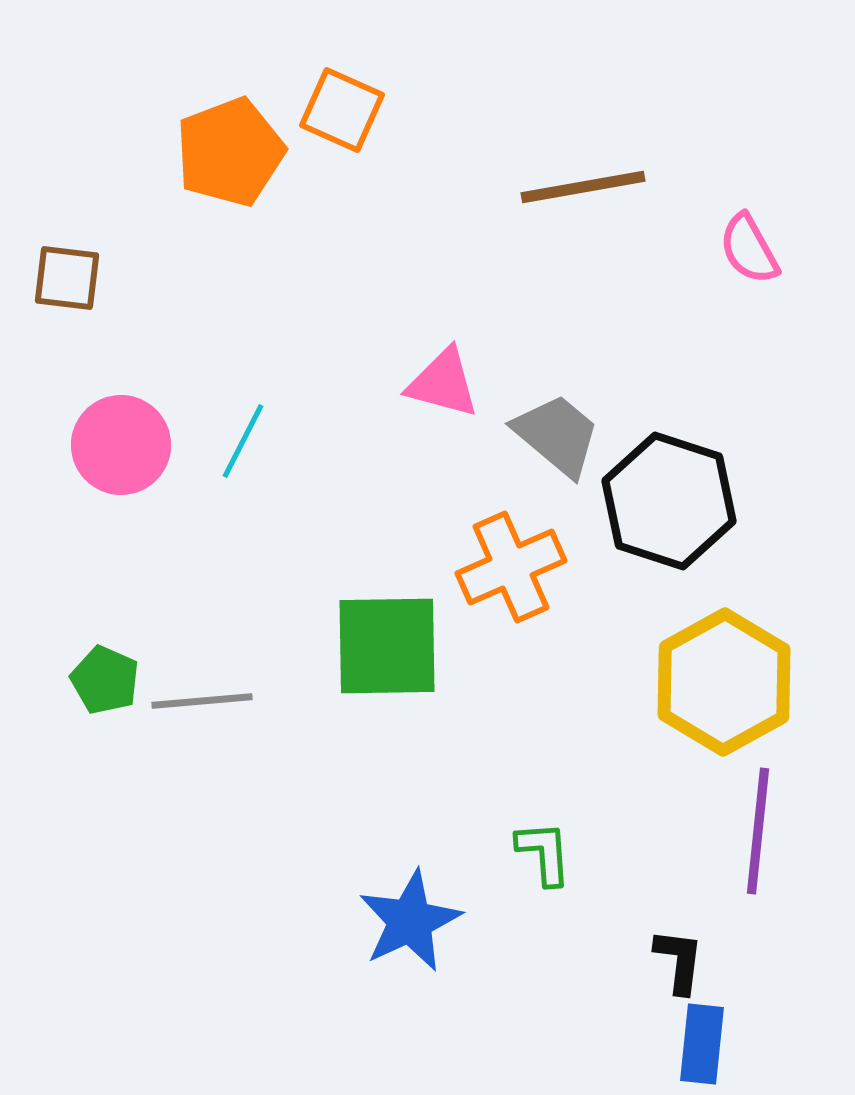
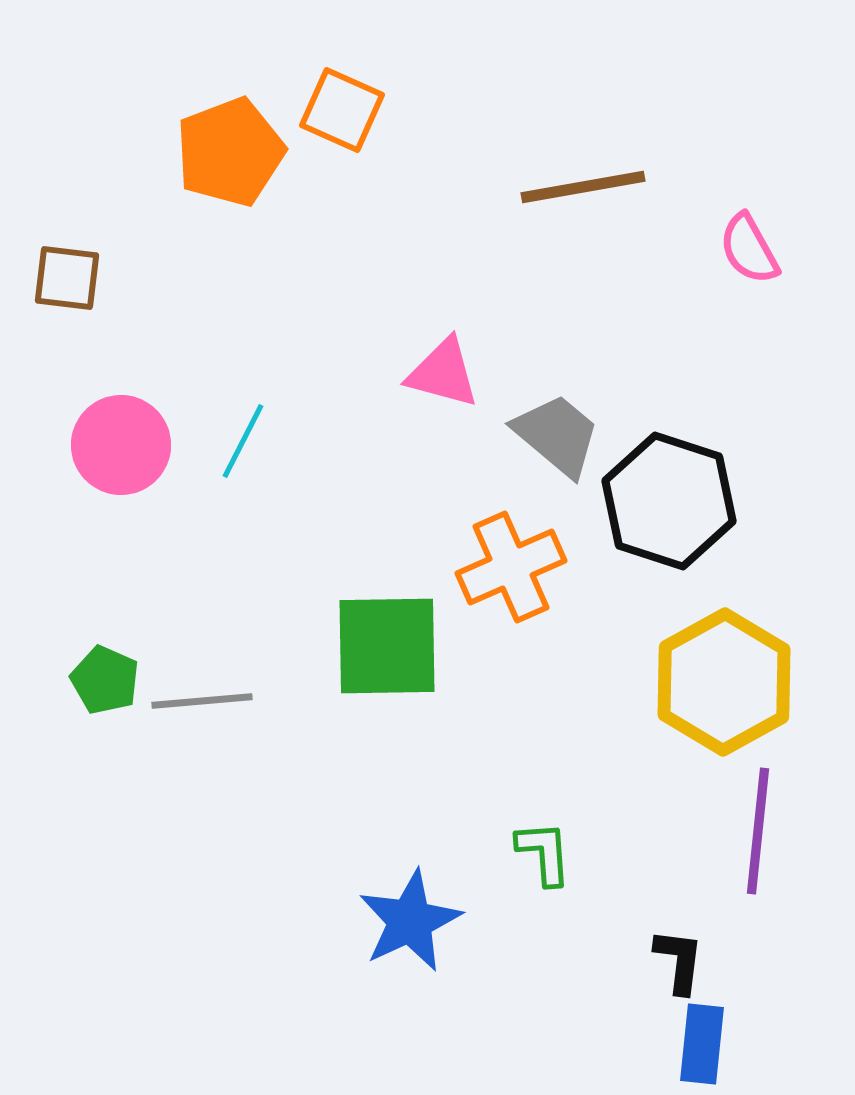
pink triangle: moved 10 px up
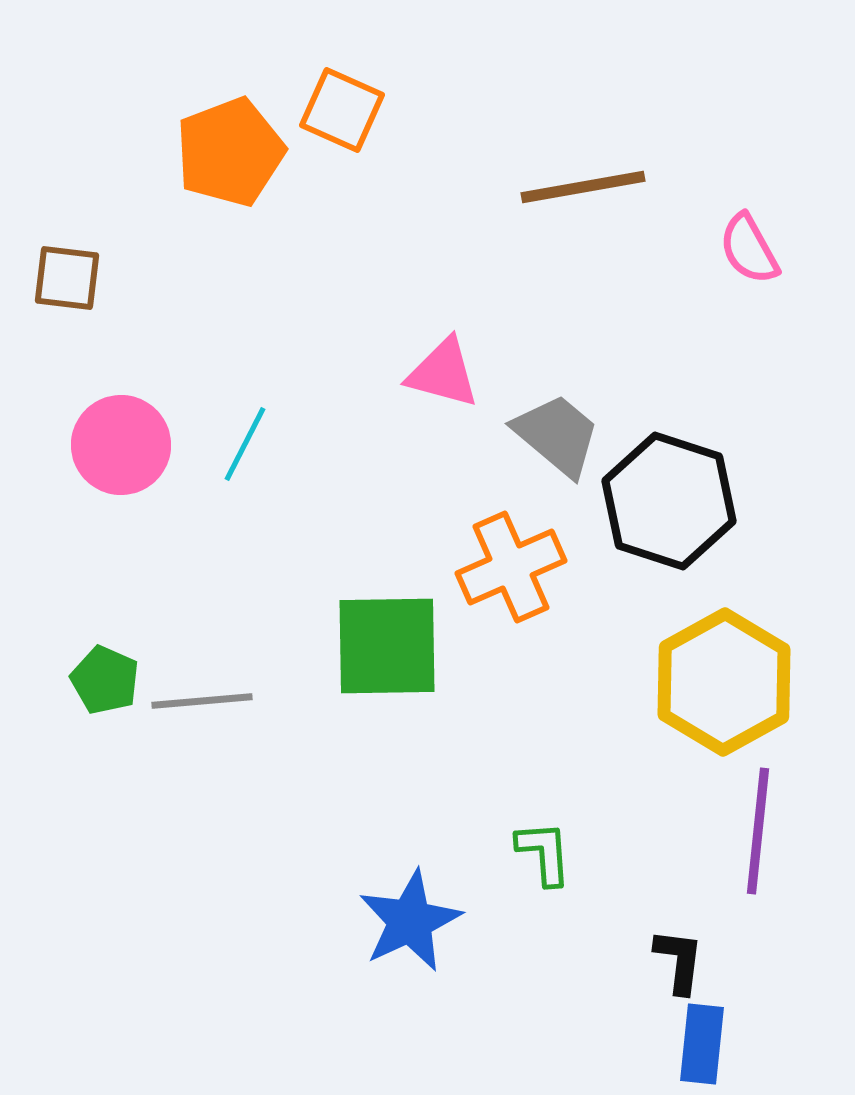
cyan line: moved 2 px right, 3 px down
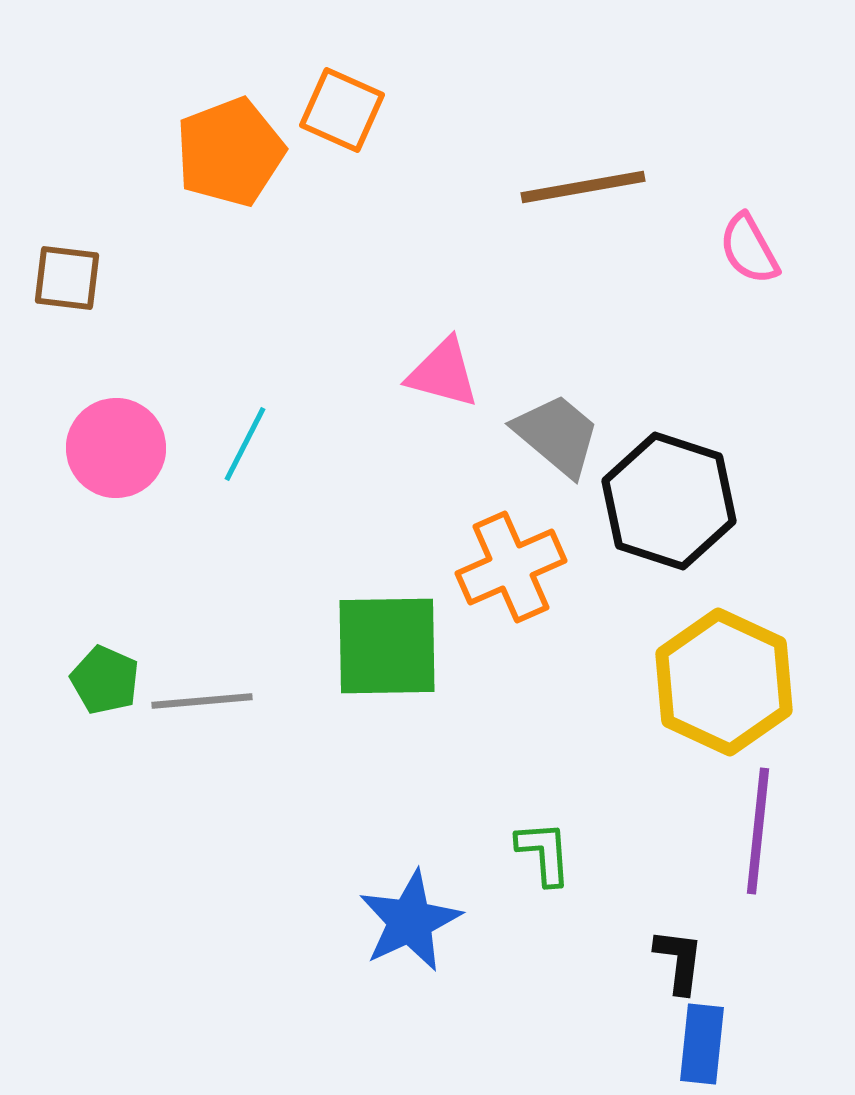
pink circle: moved 5 px left, 3 px down
yellow hexagon: rotated 6 degrees counterclockwise
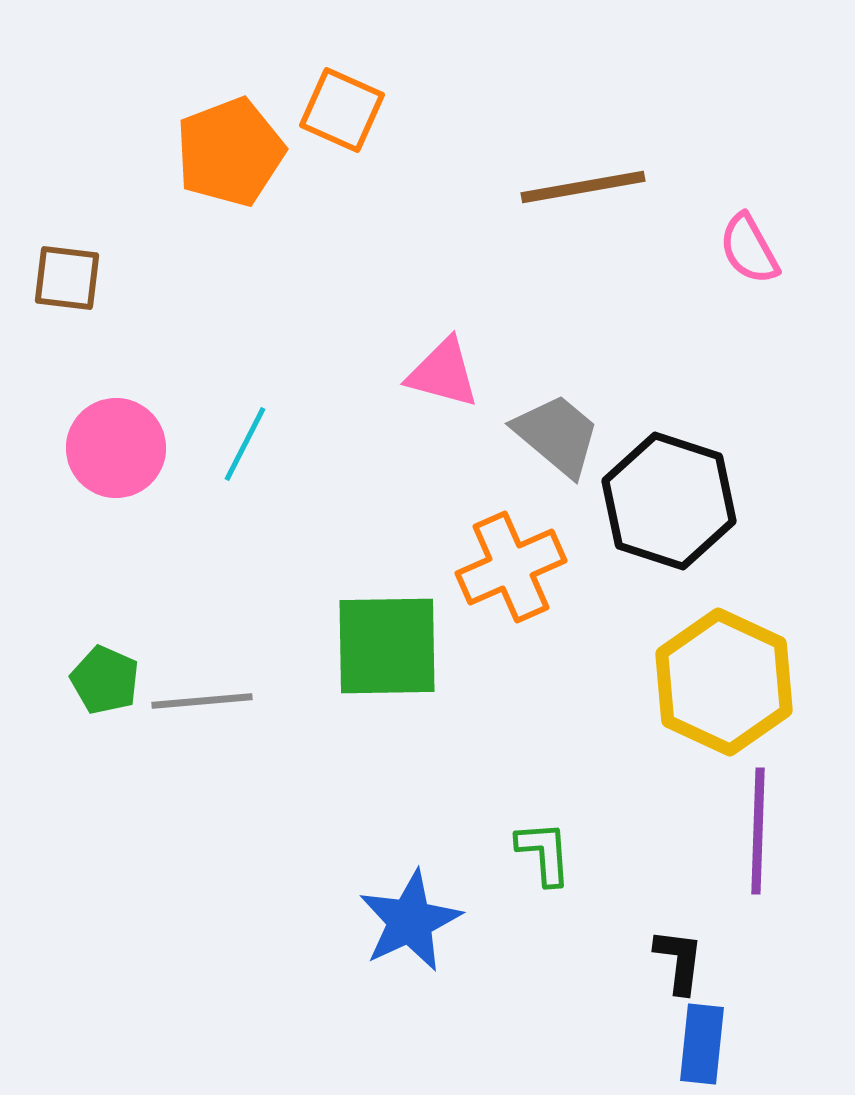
purple line: rotated 4 degrees counterclockwise
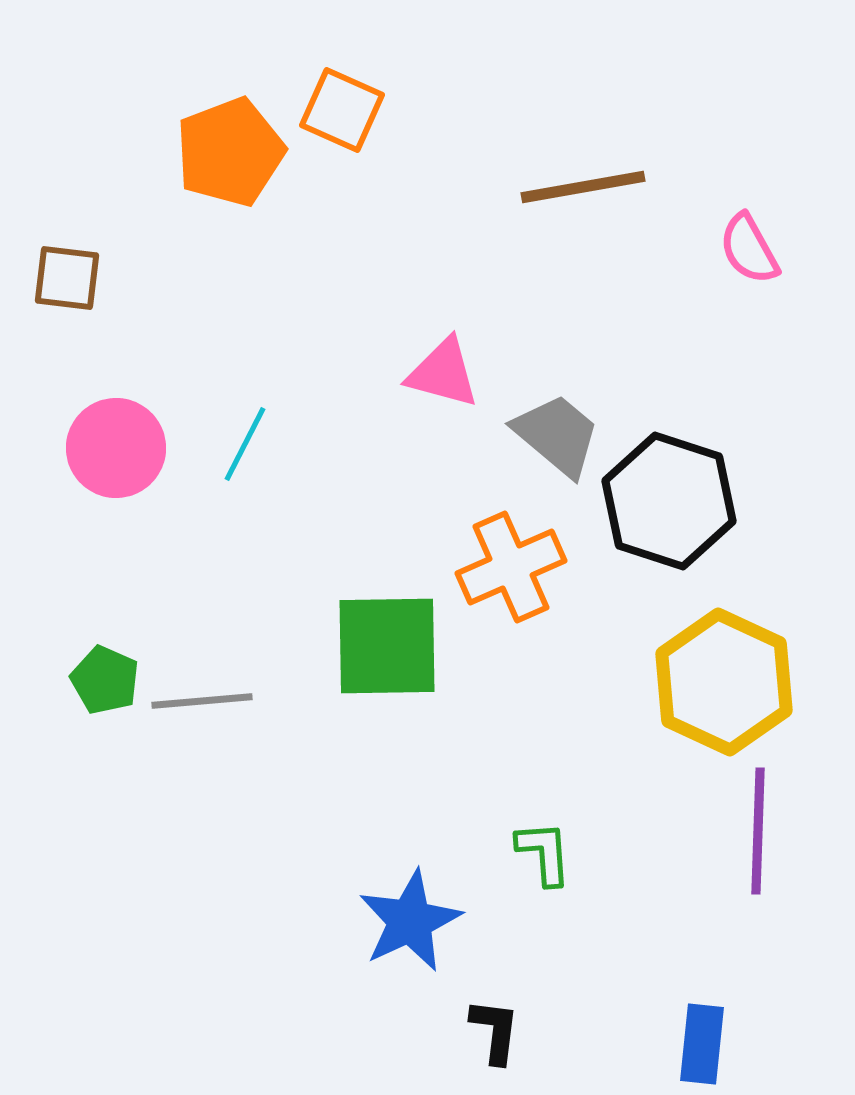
black L-shape: moved 184 px left, 70 px down
